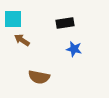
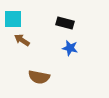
black rectangle: rotated 24 degrees clockwise
blue star: moved 4 px left, 1 px up
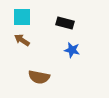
cyan square: moved 9 px right, 2 px up
blue star: moved 2 px right, 2 px down
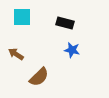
brown arrow: moved 6 px left, 14 px down
brown semicircle: rotated 55 degrees counterclockwise
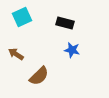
cyan square: rotated 24 degrees counterclockwise
brown semicircle: moved 1 px up
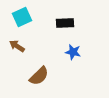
black rectangle: rotated 18 degrees counterclockwise
blue star: moved 1 px right, 2 px down
brown arrow: moved 1 px right, 8 px up
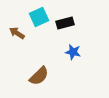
cyan square: moved 17 px right
black rectangle: rotated 12 degrees counterclockwise
brown arrow: moved 13 px up
